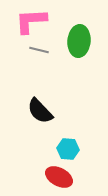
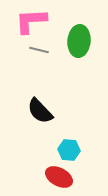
cyan hexagon: moved 1 px right, 1 px down
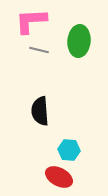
black semicircle: rotated 40 degrees clockwise
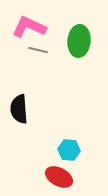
pink L-shape: moved 2 px left, 6 px down; rotated 28 degrees clockwise
gray line: moved 1 px left
black semicircle: moved 21 px left, 2 px up
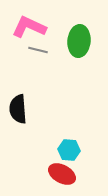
black semicircle: moved 1 px left
red ellipse: moved 3 px right, 3 px up
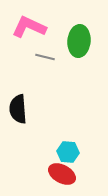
gray line: moved 7 px right, 7 px down
cyan hexagon: moved 1 px left, 2 px down
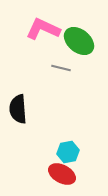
pink L-shape: moved 14 px right, 2 px down
green ellipse: rotated 56 degrees counterclockwise
gray line: moved 16 px right, 11 px down
cyan hexagon: rotated 15 degrees counterclockwise
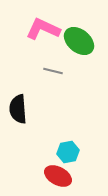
gray line: moved 8 px left, 3 px down
red ellipse: moved 4 px left, 2 px down
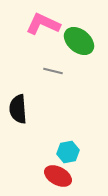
pink L-shape: moved 5 px up
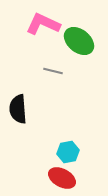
red ellipse: moved 4 px right, 2 px down
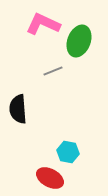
green ellipse: rotated 72 degrees clockwise
gray line: rotated 36 degrees counterclockwise
cyan hexagon: rotated 20 degrees clockwise
red ellipse: moved 12 px left
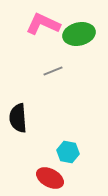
green ellipse: moved 7 px up; rotated 56 degrees clockwise
black semicircle: moved 9 px down
